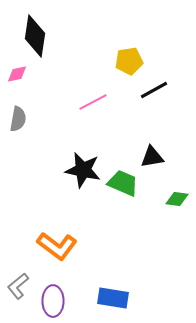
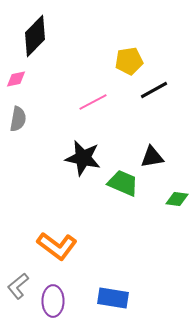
black diamond: rotated 36 degrees clockwise
pink diamond: moved 1 px left, 5 px down
black star: moved 12 px up
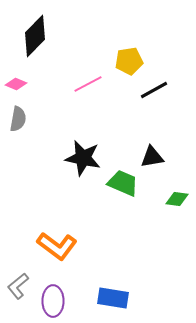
pink diamond: moved 5 px down; rotated 35 degrees clockwise
pink line: moved 5 px left, 18 px up
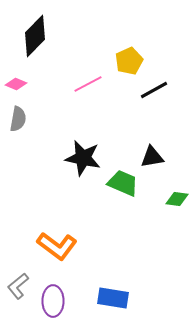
yellow pentagon: rotated 16 degrees counterclockwise
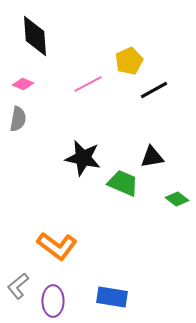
black diamond: rotated 48 degrees counterclockwise
pink diamond: moved 7 px right
green diamond: rotated 30 degrees clockwise
blue rectangle: moved 1 px left, 1 px up
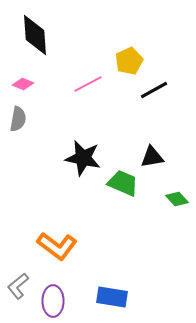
black diamond: moved 1 px up
green diamond: rotated 10 degrees clockwise
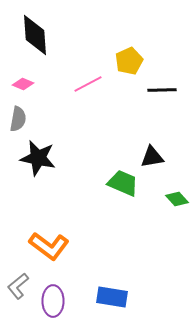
black line: moved 8 px right; rotated 28 degrees clockwise
black star: moved 45 px left
orange L-shape: moved 8 px left
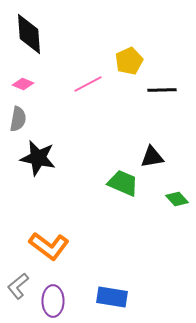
black diamond: moved 6 px left, 1 px up
